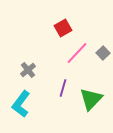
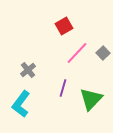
red square: moved 1 px right, 2 px up
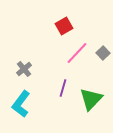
gray cross: moved 4 px left, 1 px up
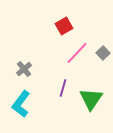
green triangle: rotated 10 degrees counterclockwise
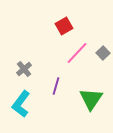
purple line: moved 7 px left, 2 px up
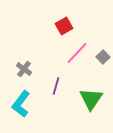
gray square: moved 4 px down
gray cross: rotated 14 degrees counterclockwise
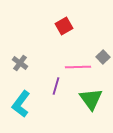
pink line: moved 1 px right, 14 px down; rotated 45 degrees clockwise
gray cross: moved 4 px left, 6 px up
green triangle: rotated 10 degrees counterclockwise
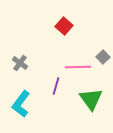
red square: rotated 18 degrees counterclockwise
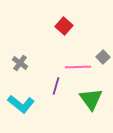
cyan L-shape: rotated 88 degrees counterclockwise
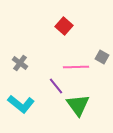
gray square: moved 1 px left; rotated 16 degrees counterclockwise
pink line: moved 2 px left
purple line: rotated 54 degrees counterclockwise
green triangle: moved 13 px left, 6 px down
